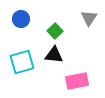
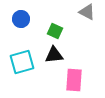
gray triangle: moved 2 px left, 6 px up; rotated 36 degrees counterclockwise
green square: rotated 21 degrees counterclockwise
black triangle: rotated 12 degrees counterclockwise
pink rectangle: moved 3 px left, 1 px up; rotated 75 degrees counterclockwise
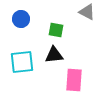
green square: moved 1 px right, 1 px up; rotated 14 degrees counterclockwise
cyan square: rotated 10 degrees clockwise
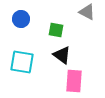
black triangle: moved 8 px right; rotated 42 degrees clockwise
cyan square: rotated 15 degrees clockwise
pink rectangle: moved 1 px down
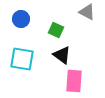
green square: rotated 14 degrees clockwise
cyan square: moved 3 px up
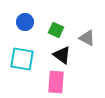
gray triangle: moved 26 px down
blue circle: moved 4 px right, 3 px down
pink rectangle: moved 18 px left, 1 px down
